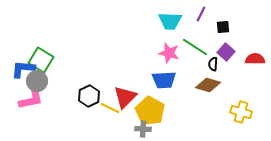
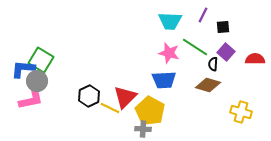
purple line: moved 2 px right, 1 px down
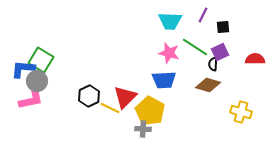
purple square: moved 6 px left; rotated 24 degrees clockwise
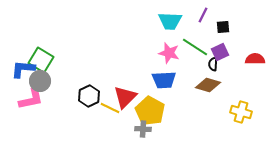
gray circle: moved 3 px right
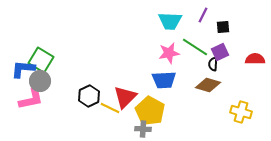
pink star: rotated 25 degrees counterclockwise
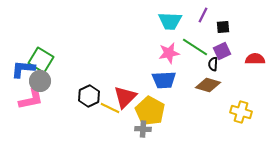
purple square: moved 2 px right, 1 px up
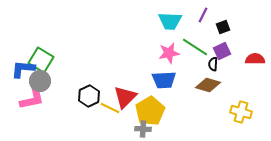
black square: rotated 16 degrees counterclockwise
pink L-shape: moved 1 px right
yellow pentagon: rotated 12 degrees clockwise
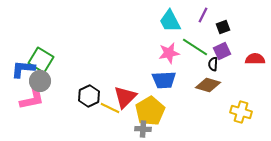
cyan trapezoid: rotated 60 degrees clockwise
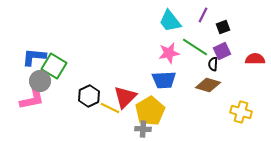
cyan trapezoid: rotated 10 degrees counterclockwise
green square: moved 13 px right, 6 px down
blue L-shape: moved 11 px right, 12 px up
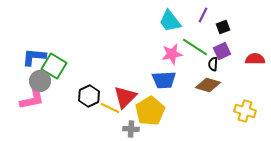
pink star: moved 3 px right, 1 px down
yellow cross: moved 4 px right, 1 px up
gray cross: moved 12 px left
